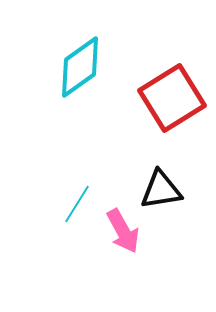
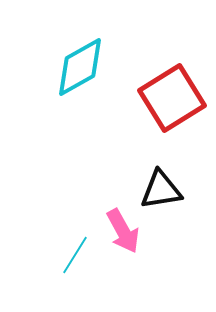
cyan diamond: rotated 6 degrees clockwise
cyan line: moved 2 px left, 51 px down
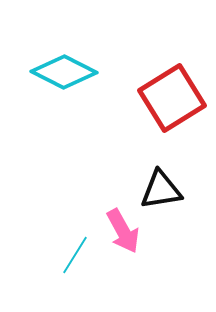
cyan diamond: moved 16 px left, 5 px down; rotated 56 degrees clockwise
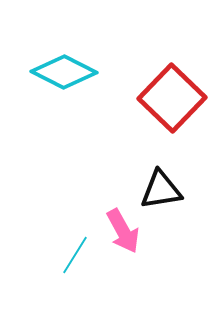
red square: rotated 14 degrees counterclockwise
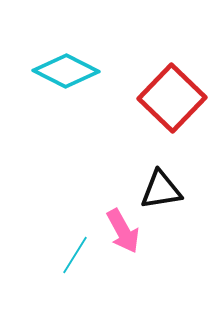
cyan diamond: moved 2 px right, 1 px up
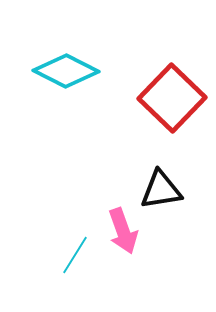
pink arrow: rotated 9 degrees clockwise
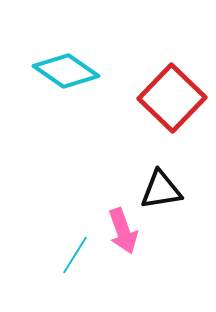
cyan diamond: rotated 8 degrees clockwise
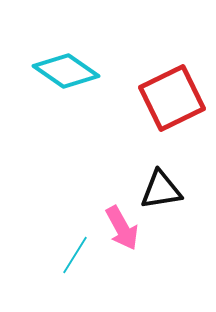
red square: rotated 20 degrees clockwise
pink arrow: moved 1 px left, 3 px up; rotated 9 degrees counterclockwise
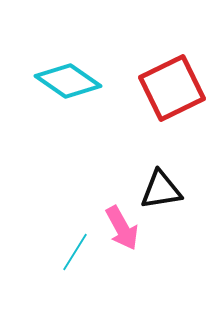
cyan diamond: moved 2 px right, 10 px down
red square: moved 10 px up
cyan line: moved 3 px up
